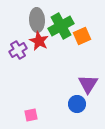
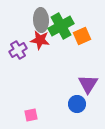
gray ellipse: moved 4 px right
red star: moved 1 px right, 1 px up; rotated 18 degrees counterclockwise
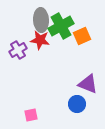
purple triangle: rotated 40 degrees counterclockwise
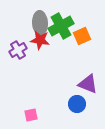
gray ellipse: moved 1 px left, 3 px down
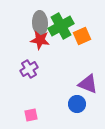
purple cross: moved 11 px right, 19 px down
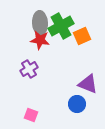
pink square: rotated 32 degrees clockwise
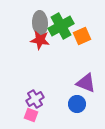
purple cross: moved 6 px right, 30 px down
purple triangle: moved 2 px left, 1 px up
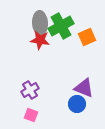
orange square: moved 5 px right, 1 px down
purple triangle: moved 2 px left, 5 px down
purple cross: moved 5 px left, 9 px up
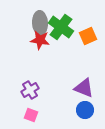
green cross: moved 1 px down; rotated 25 degrees counterclockwise
orange square: moved 1 px right, 1 px up
blue circle: moved 8 px right, 6 px down
